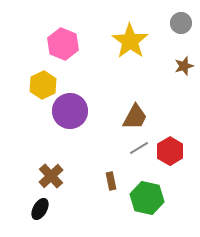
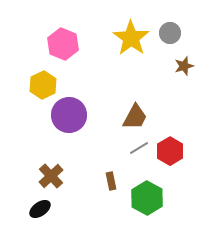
gray circle: moved 11 px left, 10 px down
yellow star: moved 1 px right, 3 px up
purple circle: moved 1 px left, 4 px down
green hexagon: rotated 16 degrees clockwise
black ellipse: rotated 25 degrees clockwise
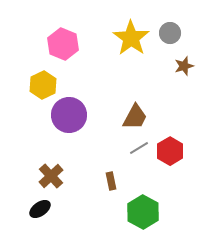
green hexagon: moved 4 px left, 14 px down
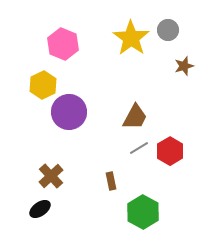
gray circle: moved 2 px left, 3 px up
purple circle: moved 3 px up
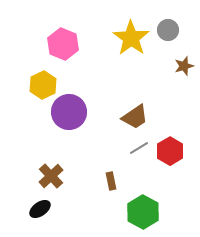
brown trapezoid: rotated 28 degrees clockwise
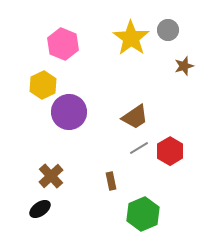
green hexagon: moved 2 px down; rotated 8 degrees clockwise
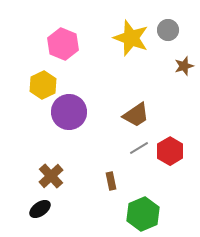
yellow star: rotated 15 degrees counterclockwise
brown trapezoid: moved 1 px right, 2 px up
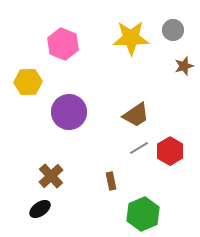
gray circle: moved 5 px right
yellow star: rotated 21 degrees counterclockwise
yellow hexagon: moved 15 px left, 3 px up; rotated 24 degrees clockwise
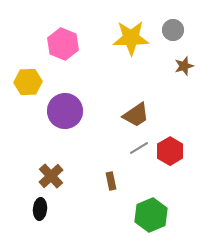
purple circle: moved 4 px left, 1 px up
black ellipse: rotated 50 degrees counterclockwise
green hexagon: moved 8 px right, 1 px down
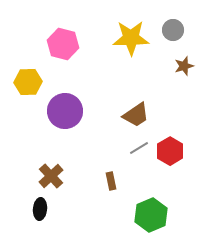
pink hexagon: rotated 8 degrees counterclockwise
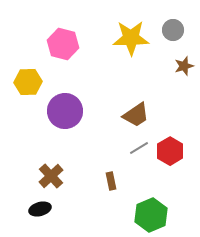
black ellipse: rotated 70 degrees clockwise
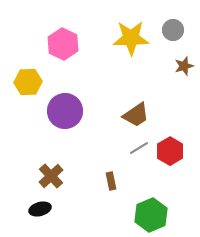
pink hexagon: rotated 12 degrees clockwise
